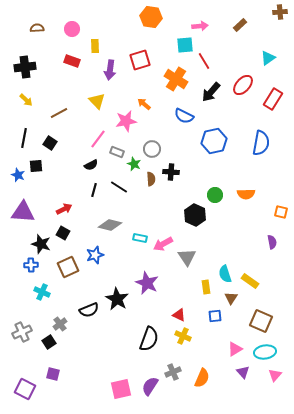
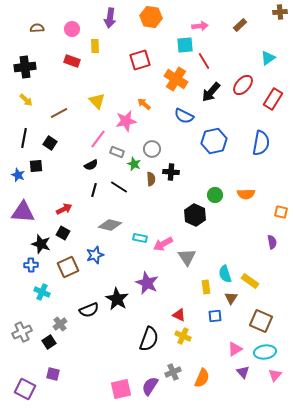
purple arrow at (110, 70): moved 52 px up
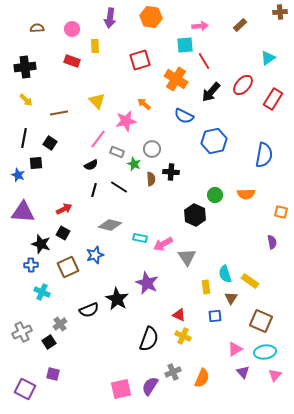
brown line at (59, 113): rotated 18 degrees clockwise
blue semicircle at (261, 143): moved 3 px right, 12 px down
black square at (36, 166): moved 3 px up
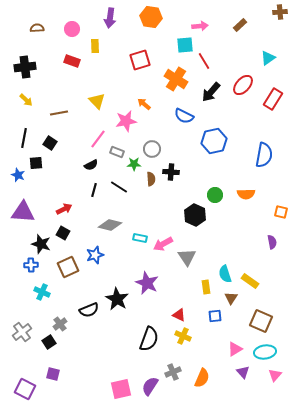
green star at (134, 164): rotated 24 degrees counterclockwise
gray cross at (22, 332): rotated 12 degrees counterclockwise
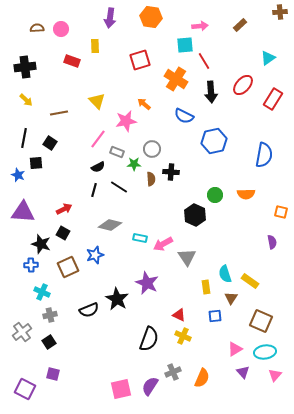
pink circle at (72, 29): moved 11 px left
black arrow at (211, 92): rotated 45 degrees counterclockwise
black semicircle at (91, 165): moved 7 px right, 2 px down
gray cross at (60, 324): moved 10 px left, 9 px up; rotated 24 degrees clockwise
